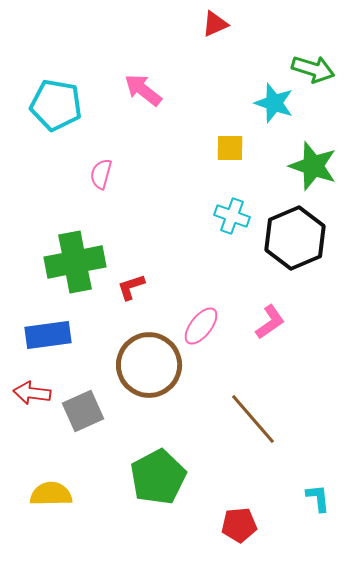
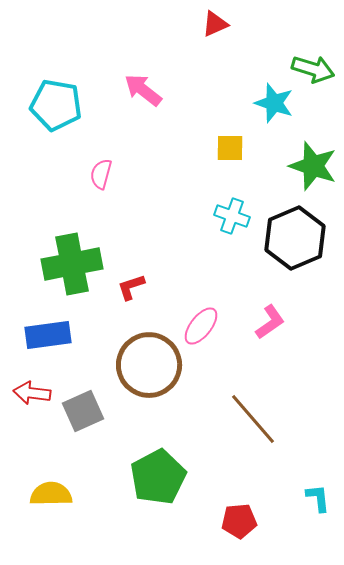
green cross: moved 3 px left, 2 px down
red pentagon: moved 4 px up
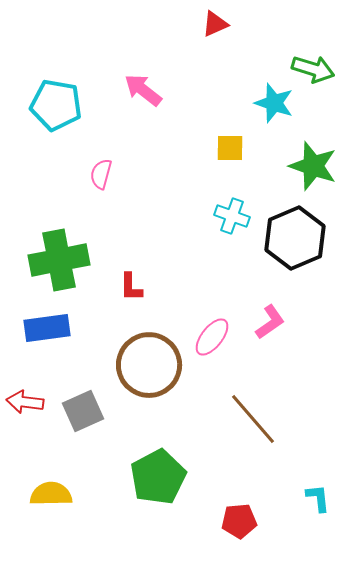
green cross: moved 13 px left, 4 px up
red L-shape: rotated 72 degrees counterclockwise
pink ellipse: moved 11 px right, 11 px down
blue rectangle: moved 1 px left, 7 px up
red arrow: moved 7 px left, 9 px down
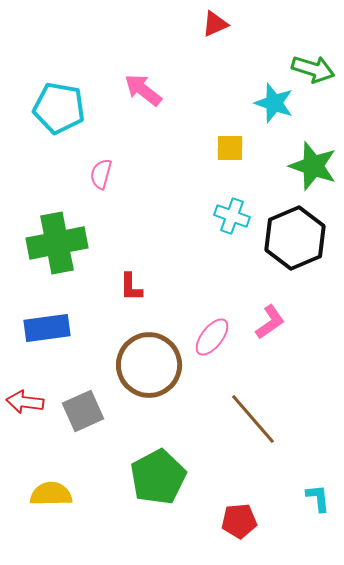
cyan pentagon: moved 3 px right, 3 px down
green cross: moved 2 px left, 17 px up
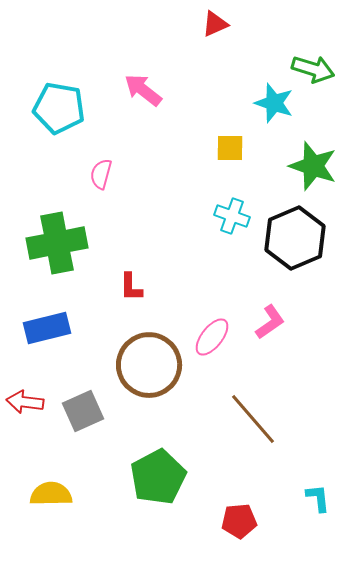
blue rectangle: rotated 6 degrees counterclockwise
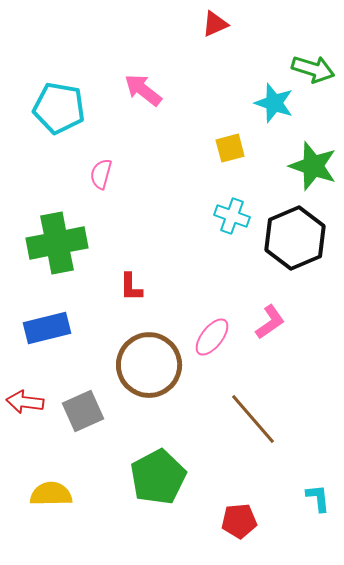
yellow square: rotated 16 degrees counterclockwise
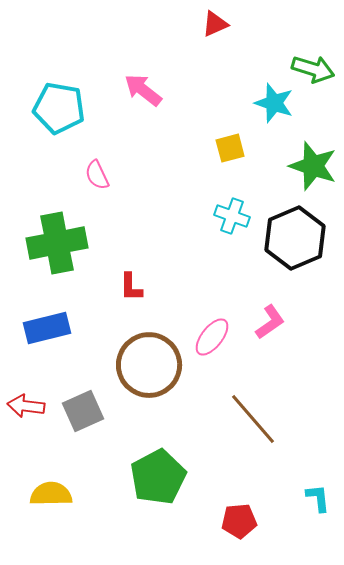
pink semicircle: moved 4 px left, 1 px down; rotated 40 degrees counterclockwise
red arrow: moved 1 px right, 4 px down
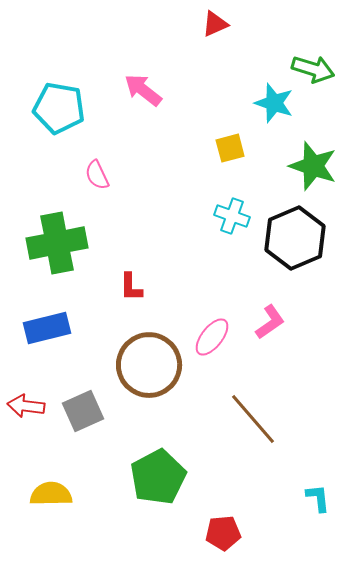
red pentagon: moved 16 px left, 12 px down
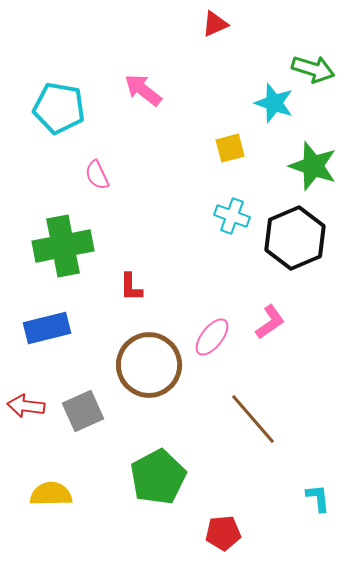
green cross: moved 6 px right, 3 px down
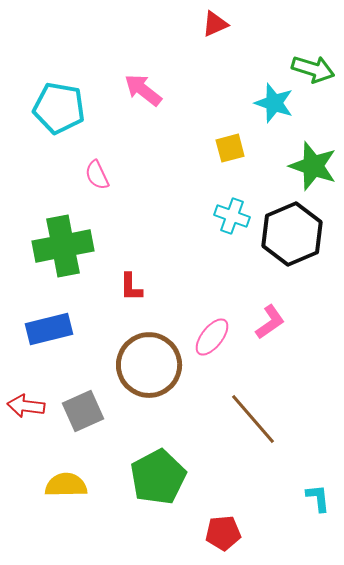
black hexagon: moved 3 px left, 4 px up
blue rectangle: moved 2 px right, 1 px down
yellow semicircle: moved 15 px right, 9 px up
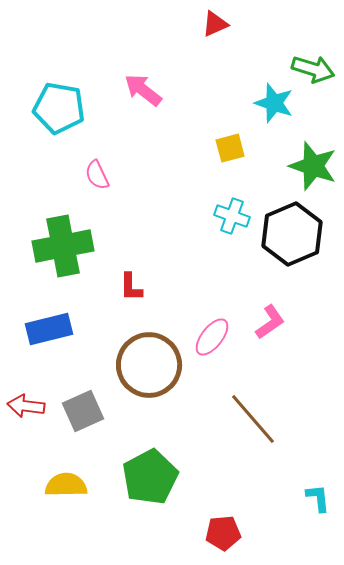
green pentagon: moved 8 px left
